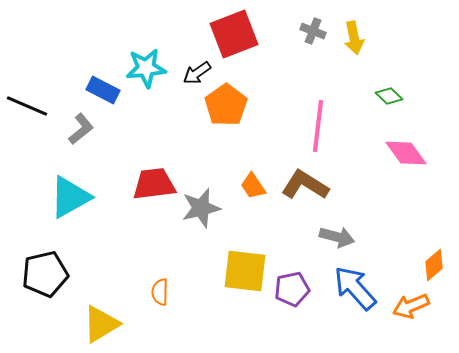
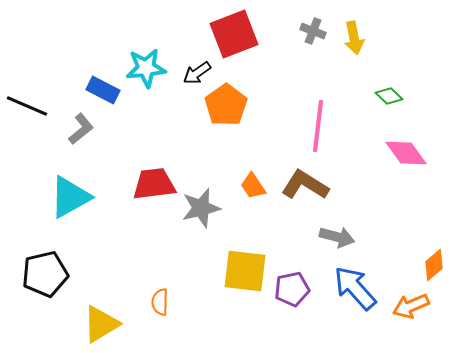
orange semicircle: moved 10 px down
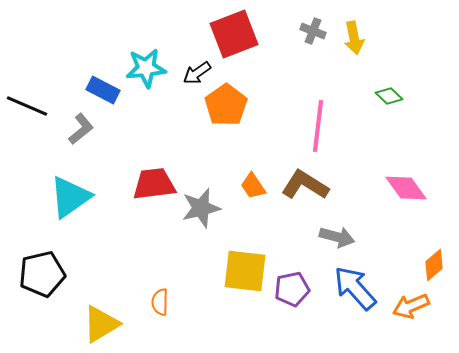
pink diamond: moved 35 px down
cyan triangle: rotated 6 degrees counterclockwise
black pentagon: moved 3 px left
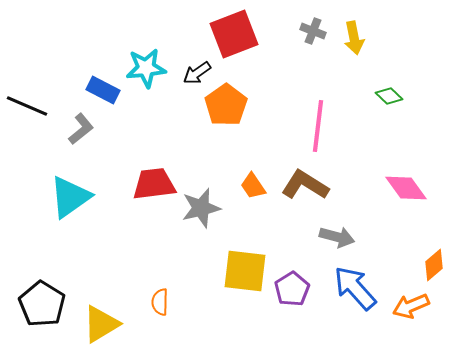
black pentagon: moved 30 px down; rotated 27 degrees counterclockwise
purple pentagon: rotated 20 degrees counterclockwise
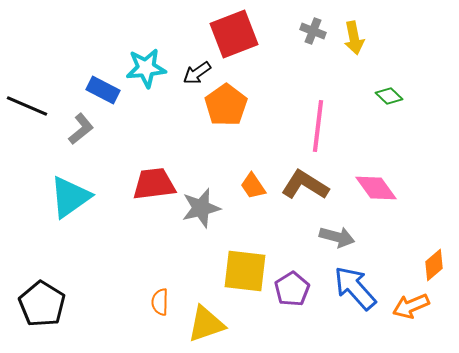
pink diamond: moved 30 px left
yellow triangle: moved 105 px right; rotated 12 degrees clockwise
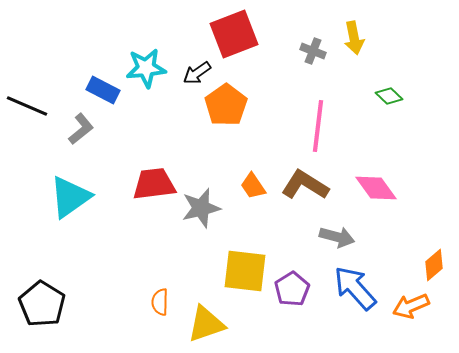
gray cross: moved 20 px down
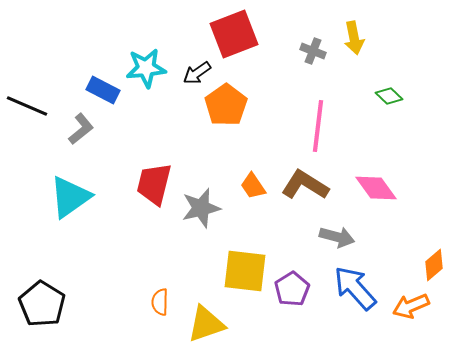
red trapezoid: rotated 69 degrees counterclockwise
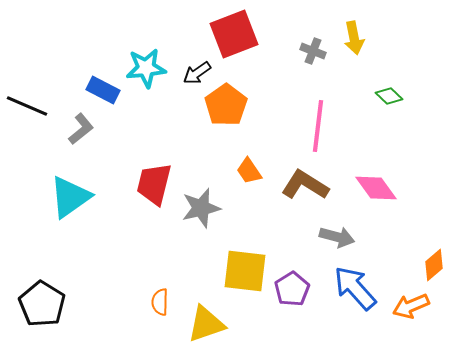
orange trapezoid: moved 4 px left, 15 px up
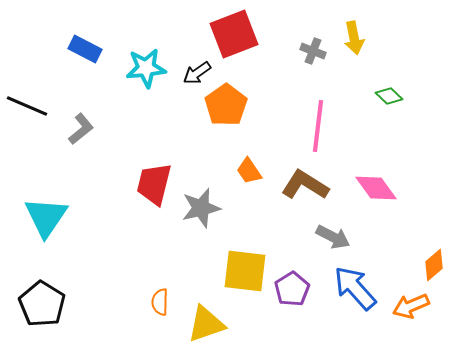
blue rectangle: moved 18 px left, 41 px up
cyan triangle: moved 24 px left, 20 px down; rotated 21 degrees counterclockwise
gray arrow: moved 4 px left; rotated 12 degrees clockwise
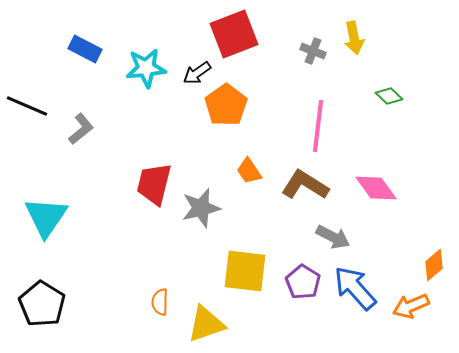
purple pentagon: moved 11 px right, 7 px up; rotated 8 degrees counterclockwise
